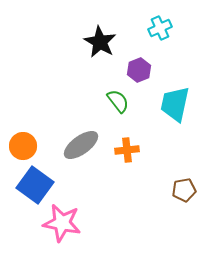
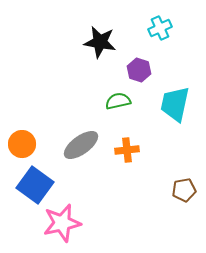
black star: rotated 20 degrees counterclockwise
purple hexagon: rotated 20 degrees counterclockwise
green semicircle: rotated 65 degrees counterclockwise
orange circle: moved 1 px left, 2 px up
pink star: rotated 24 degrees counterclockwise
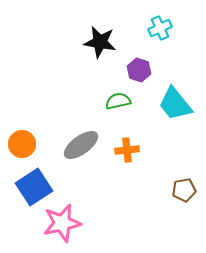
cyan trapezoid: rotated 51 degrees counterclockwise
blue square: moved 1 px left, 2 px down; rotated 21 degrees clockwise
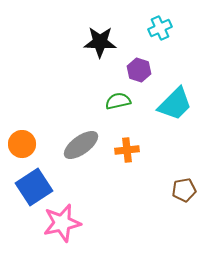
black star: rotated 8 degrees counterclockwise
cyan trapezoid: rotated 96 degrees counterclockwise
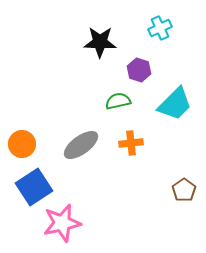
orange cross: moved 4 px right, 7 px up
brown pentagon: rotated 25 degrees counterclockwise
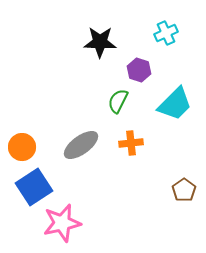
cyan cross: moved 6 px right, 5 px down
green semicircle: rotated 50 degrees counterclockwise
orange circle: moved 3 px down
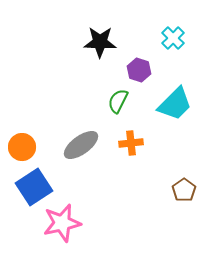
cyan cross: moved 7 px right, 5 px down; rotated 20 degrees counterclockwise
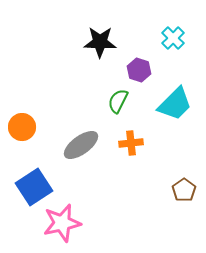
orange circle: moved 20 px up
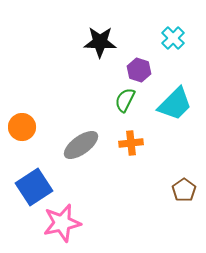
green semicircle: moved 7 px right, 1 px up
